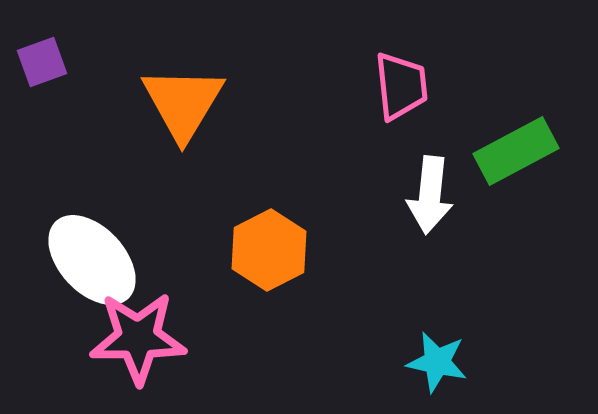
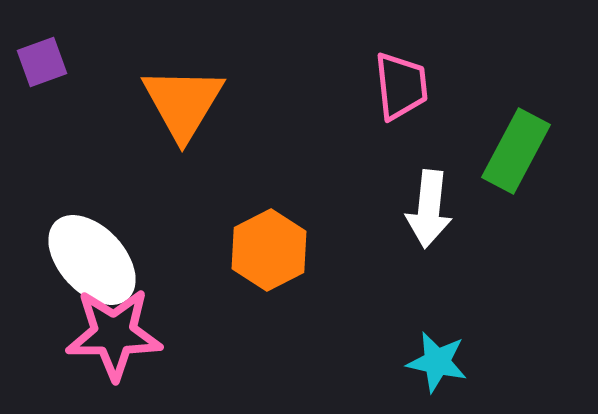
green rectangle: rotated 34 degrees counterclockwise
white arrow: moved 1 px left, 14 px down
pink star: moved 24 px left, 4 px up
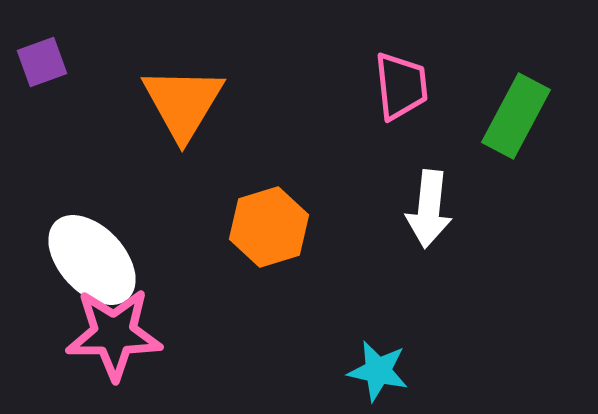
green rectangle: moved 35 px up
orange hexagon: moved 23 px up; rotated 10 degrees clockwise
cyan star: moved 59 px left, 9 px down
